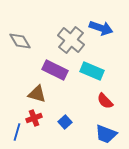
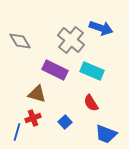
red semicircle: moved 14 px left, 2 px down; rotated 12 degrees clockwise
red cross: moved 1 px left
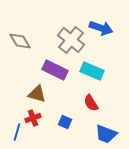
blue square: rotated 24 degrees counterclockwise
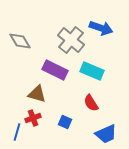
blue trapezoid: rotated 45 degrees counterclockwise
